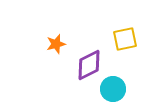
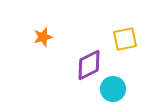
orange star: moved 13 px left, 7 px up
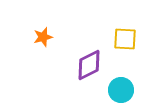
yellow square: rotated 15 degrees clockwise
cyan circle: moved 8 px right, 1 px down
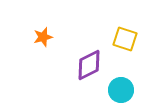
yellow square: rotated 15 degrees clockwise
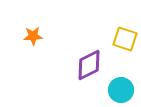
orange star: moved 10 px left, 1 px up; rotated 12 degrees clockwise
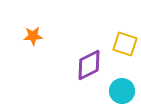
yellow square: moved 5 px down
cyan circle: moved 1 px right, 1 px down
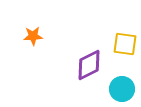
yellow square: rotated 10 degrees counterclockwise
cyan circle: moved 2 px up
